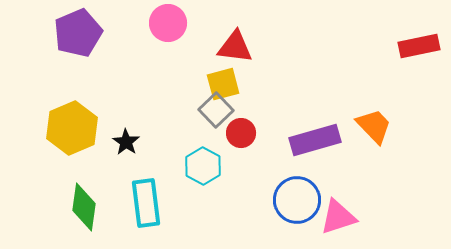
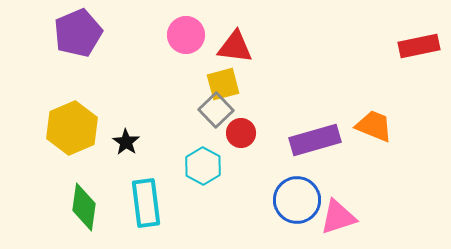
pink circle: moved 18 px right, 12 px down
orange trapezoid: rotated 24 degrees counterclockwise
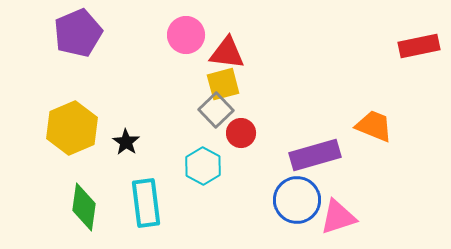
red triangle: moved 8 px left, 6 px down
purple rectangle: moved 15 px down
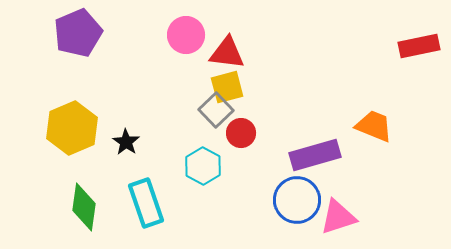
yellow square: moved 4 px right, 3 px down
cyan rectangle: rotated 12 degrees counterclockwise
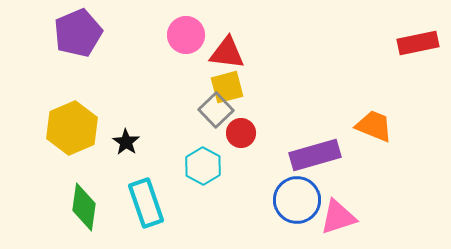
red rectangle: moved 1 px left, 3 px up
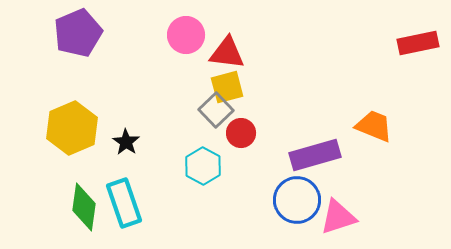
cyan rectangle: moved 22 px left
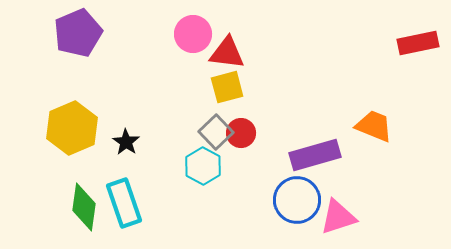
pink circle: moved 7 px right, 1 px up
gray square: moved 22 px down
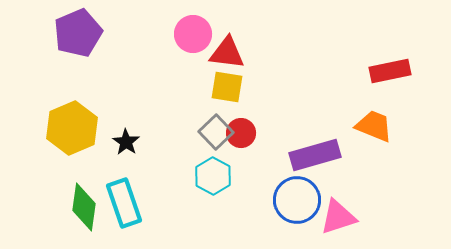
red rectangle: moved 28 px left, 28 px down
yellow square: rotated 24 degrees clockwise
cyan hexagon: moved 10 px right, 10 px down
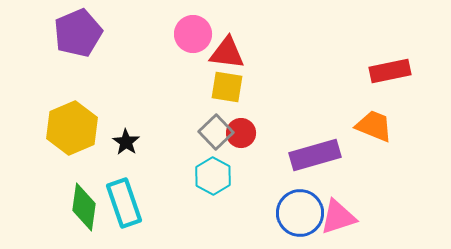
blue circle: moved 3 px right, 13 px down
